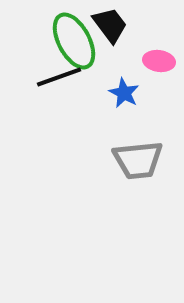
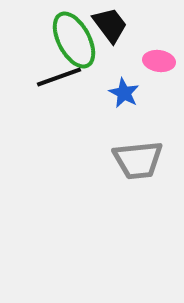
green ellipse: moved 1 px up
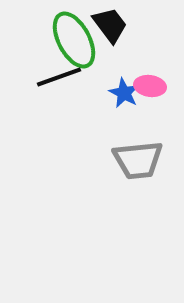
pink ellipse: moved 9 px left, 25 px down
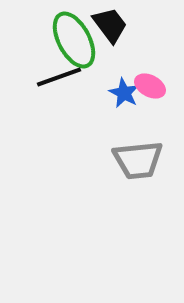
pink ellipse: rotated 20 degrees clockwise
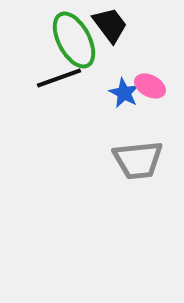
black line: moved 1 px down
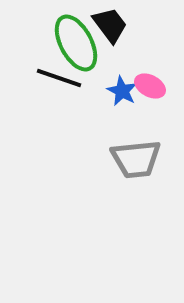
green ellipse: moved 2 px right, 3 px down
black line: rotated 39 degrees clockwise
blue star: moved 2 px left, 2 px up
gray trapezoid: moved 2 px left, 1 px up
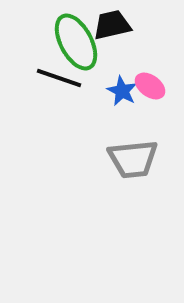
black trapezoid: moved 2 px right; rotated 66 degrees counterclockwise
green ellipse: moved 1 px up
pink ellipse: rotated 8 degrees clockwise
gray trapezoid: moved 3 px left
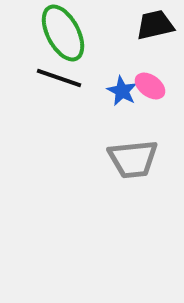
black trapezoid: moved 43 px right
green ellipse: moved 13 px left, 9 px up
